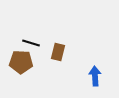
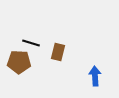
brown pentagon: moved 2 px left
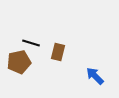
brown pentagon: rotated 15 degrees counterclockwise
blue arrow: rotated 42 degrees counterclockwise
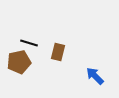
black line: moved 2 px left
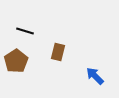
black line: moved 4 px left, 12 px up
brown pentagon: moved 3 px left, 1 px up; rotated 20 degrees counterclockwise
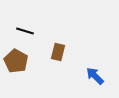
brown pentagon: rotated 10 degrees counterclockwise
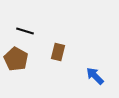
brown pentagon: moved 2 px up
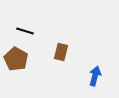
brown rectangle: moved 3 px right
blue arrow: rotated 60 degrees clockwise
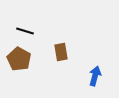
brown rectangle: rotated 24 degrees counterclockwise
brown pentagon: moved 3 px right
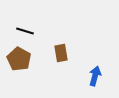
brown rectangle: moved 1 px down
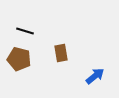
brown pentagon: rotated 15 degrees counterclockwise
blue arrow: rotated 36 degrees clockwise
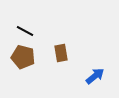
black line: rotated 12 degrees clockwise
brown pentagon: moved 4 px right, 2 px up
